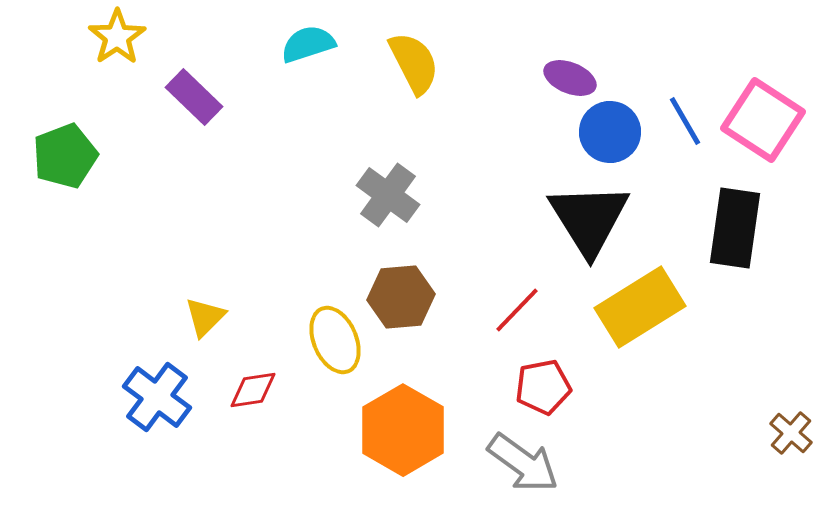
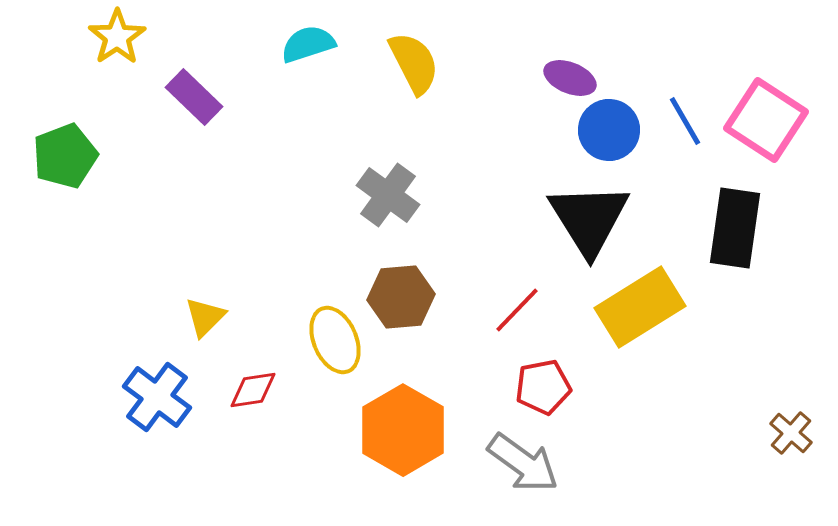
pink square: moved 3 px right
blue circle: moved 1 px left, 2 px up
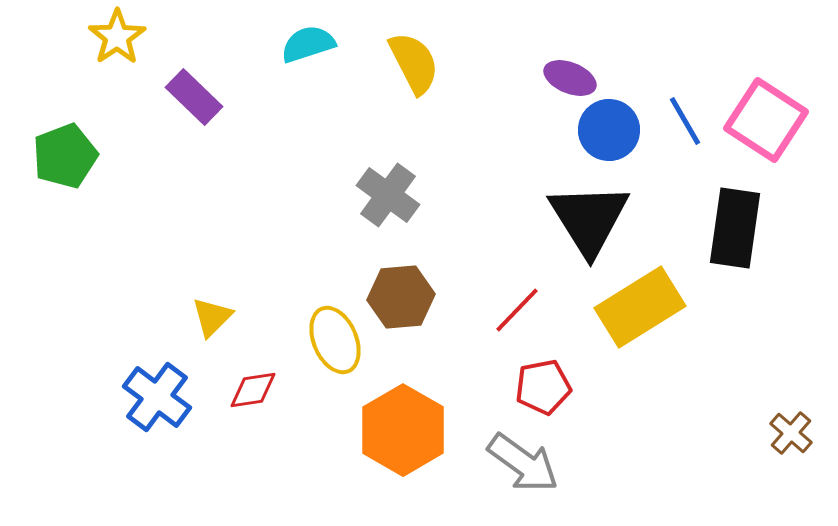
yellow triangle: moved 7 px right
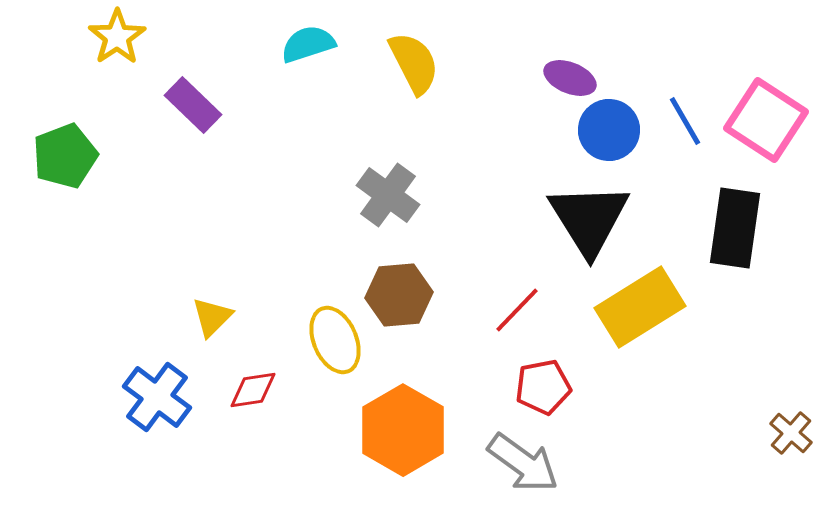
purple rectangle: moved 1 px left, 8 px down
brown hexagon: moved 2 px left, 2 px up
